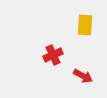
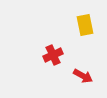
yellow rectangle: rotated 15 degrees counterclockwise
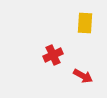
yellow rectangle: moved 2 px up; rotated 15 degrees clockwise
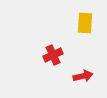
red arrow: rotated 42 degrees counterclockwise
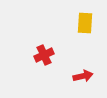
red cross: moved 9 px left
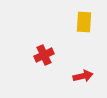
yellow rectangle: moved 1 px left, 1 px up
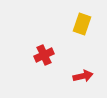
yellow rectangle: moved 2 px left, 2 px down; rotated 15 degrees clockwise
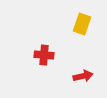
red cross: rotated 30 degrees clockwise
